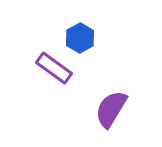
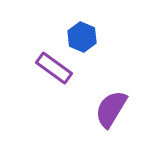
blue hexagon: moved 2 px right, 1 px up; rotated 8 degrees counterclockwise
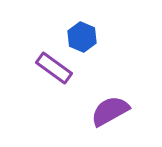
purple semicircle: moved 1 px left, 2 px down; rotated 30 degrees clockwise
